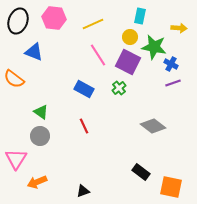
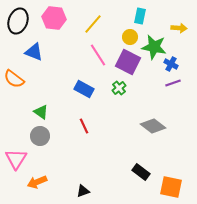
yellow line: rotated 25 degrees counterclockwise
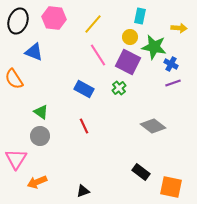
orange semicircle: rotated 20 degrees clockwise
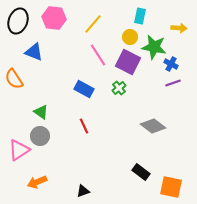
pink triangle: moved 3 px right, 9 px up; rotated 25 degrees clockwise
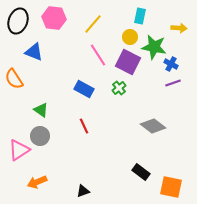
green triangle: moved 2 px up
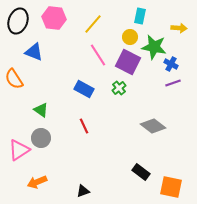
gray circle: moved 1 px right, 2 px down
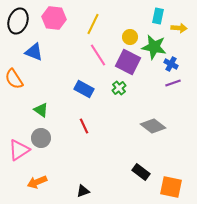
cyan rectangle: moved 18 px right
yellow line: rotated 15 degrees counterclockwise
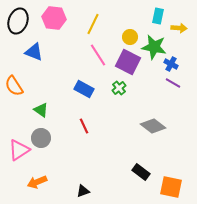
orange semicircle: moved 7 px down
purple line: rotated 49 degrees clockwise
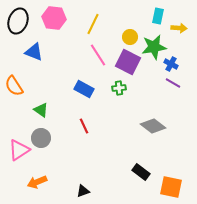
green star: rotated 20 degrees counterclockwise
green cross: rotated 32 degrees clockwise
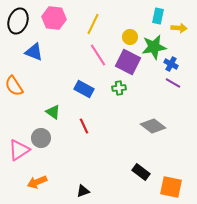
green triangle: moved 12 px right, 2 px down
